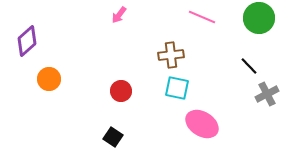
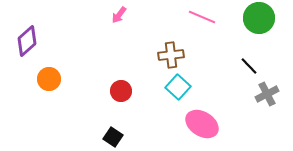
cyan square: moved 1 px right, 1 px up; rotated 30 degrees clockwise
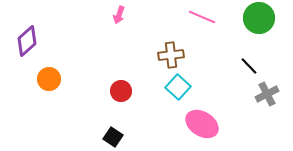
pink arrow: rotated 18 degrees counterclockwise
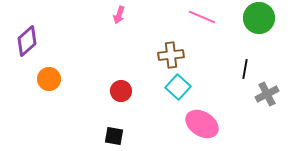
black line: moved 4 px left, 3 px down; rotated 54 degrees clockwise
black square: moved 1 px right, 1 px up; rotated 24 degrees counterclockwise
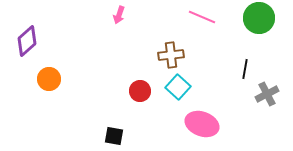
red circle: moved 19 px right
pink ellipse: rotated 12 degrees counterclockwise
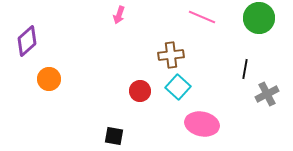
pink ellipse: rotated 8 degrees counterclockwise
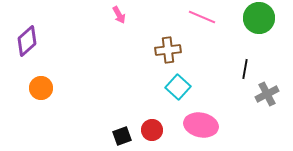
pink arrow: rotated 48 degrees counterclockwise
brown cross: moved 3 px left, 5 px up
orange circle: moved 8 px left, 9 px down
red circle: moved 12 px right, 39 px down
pink ellipse: moved 1 px left, 1 px down
black square: moved 8 px right; rotated 30 degrees counterclockwise
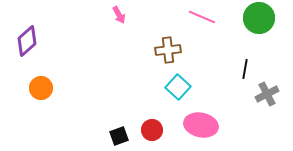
black square: moved 3 px left
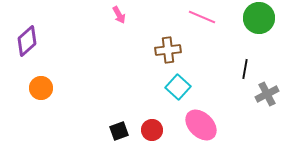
pink ellipse: rotated 32 degrees clockwise
black square: moved 5 px up
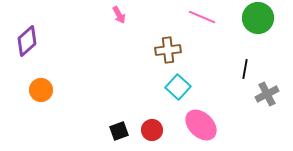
green circle: moved 1 px left
orange circle: moved 2 px down
